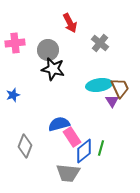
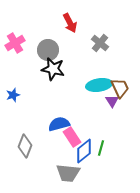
pink cross: rotated 24 degrees counterclockwise
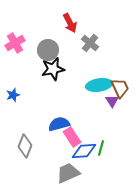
gray cross: moved 10 px left
black star: rotated 25 degrees counterclockwise
blue diamond: rotated 35 degrees clockwise
gray trapezoid: rotated 150 degrees clockwise
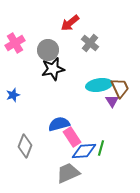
red arrow: rotated 78 degrees clockwise
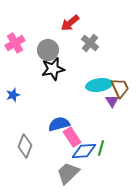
gray trapezoid: rotated 20 degrees counterclockwise
